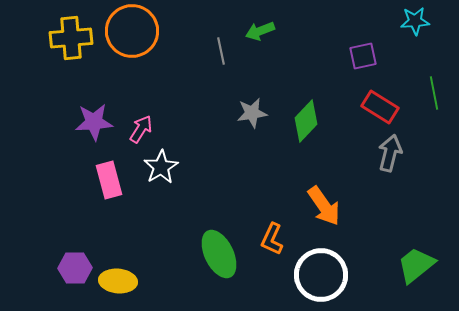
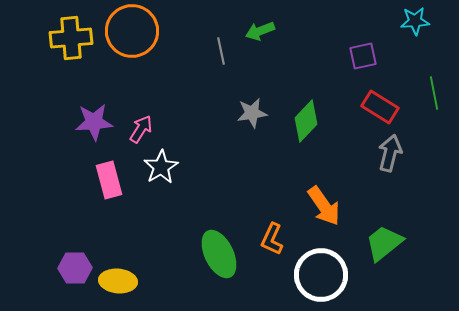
green trapezoid: moved 32 px left, 22 px up
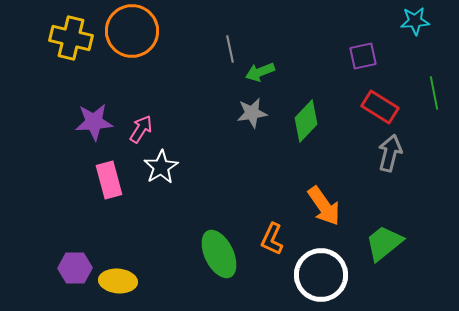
green arrow: moved 41 px down
yellow cross: rotated 18 degrees clockwise
gray line: moved 9 px right, 2 px up
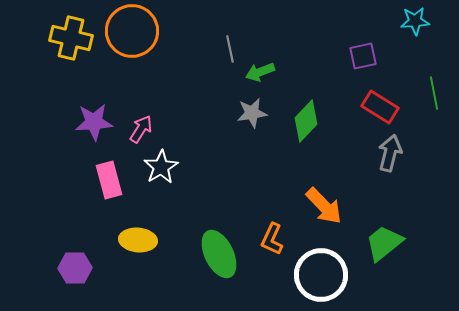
orange arrow: rotated 9 degrees counterclockwise
yellow ellipse: moved 20 px right, 41 px up
